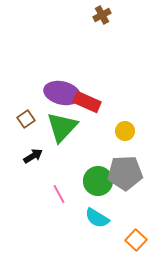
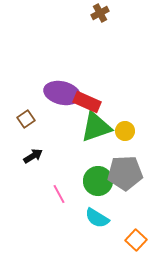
brown cross: moved 2 px left, 2 px up
green triangle: moved 34 px right; rotated 28 degrees clockwise
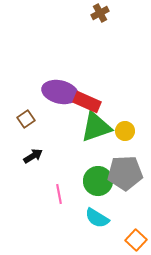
purple ellipse: moved 2 px left, 1 px up
pink line: rotated 18 degrees clockwise
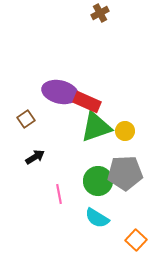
black arrow: moved 2 px right, 1 px down
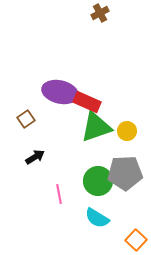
yellow circle: moved 2 px right
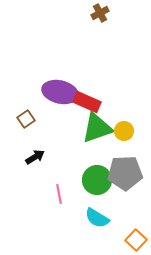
green triangle: moved 1 px right, 1 px down
yellow circle: moved 3 px left
green circle: moved 1 px left, 1 px up
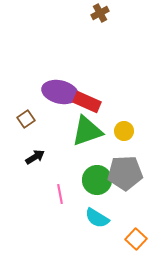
green triangle: moved 10 px left, 3 px down
pink line: moved 1 px right
orange square: moved 1 px up
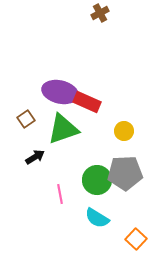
green triangle: moved 24 px left, 2 px up
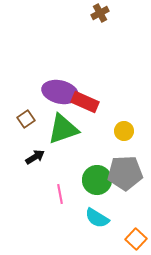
red rectangle: moved 2 px left
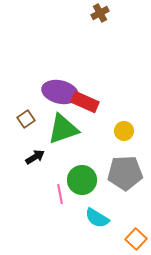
green circle: moved 15 px left
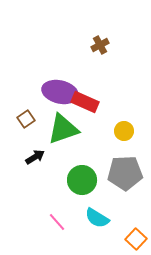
brown cross: moved 32 px down
pink line: moved 3 px left, 28 px down; rotated 30 degrees counterclockwise
